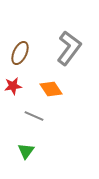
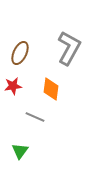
gray L-shape: rotated 8 degrees counterclockwise
orange diamond: rotated 40 degrees clockwise
gray line: moved 1 px right, 1 px down
green triangle: moved 6 px left
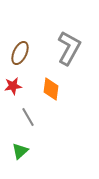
gray line: moved 7 px left; rotated 36 degrees clockwise
green triangle: rotated 12 degrees clockwise
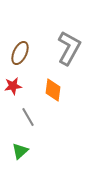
orange diamond: moved 2 px right, 1 px down
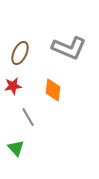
gray L-shape: rotated 84 degrees clockwise
green triangle: moved 4 px left, 3 px up; rotated 30 degrees counterclockwise
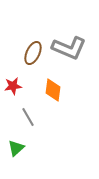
brown ellipse: moved 13 px right
green triangle: rotated 30 degrees clockwise
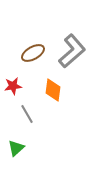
gray L-shape: moved 3 px right, 3 px down; rotated 64 degrees counterclockwise
brown ellipse: rotated 35 degrees clockwise
gray line: moved 1 px left, 3 px up
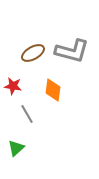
gray L-shape: rotated 56 degrees clockwise
red star: rotated 18 degrees clockwise
